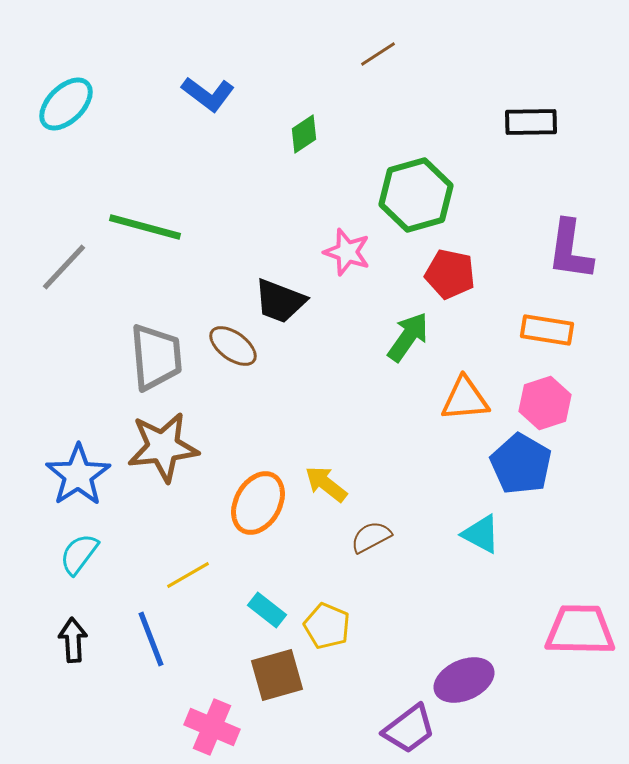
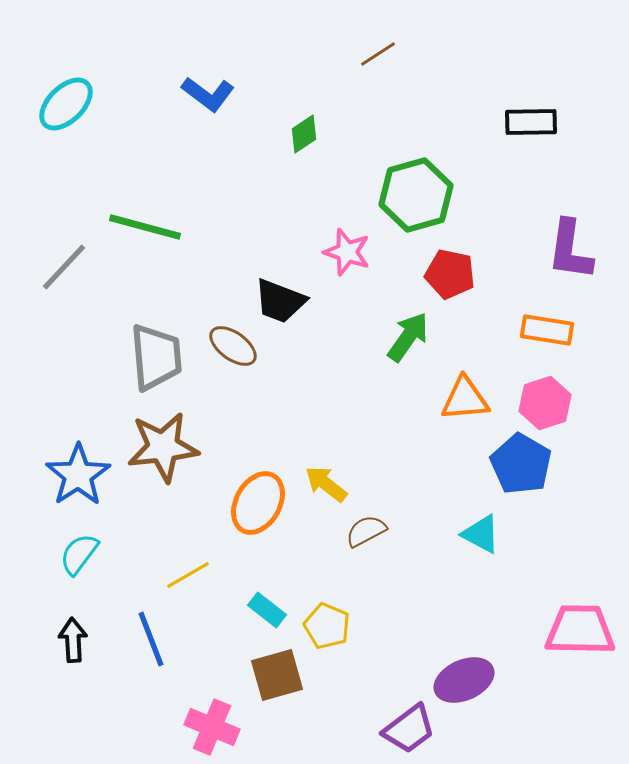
brown semicircle: moved 5 px left, 6 px up
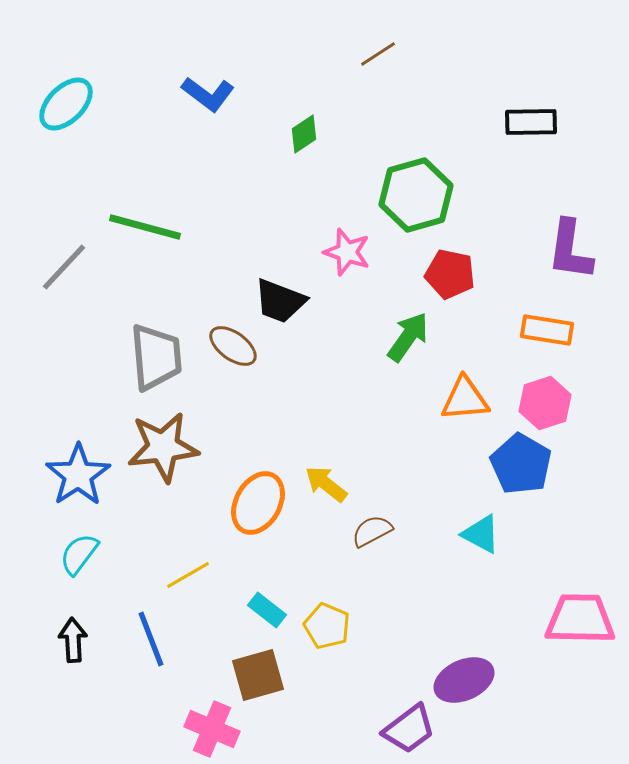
brown semicircle: moved 6 px right
pink trapezoid: moved 11 px up
brown square: moved 19 px left
pink cross: moved 2 px down
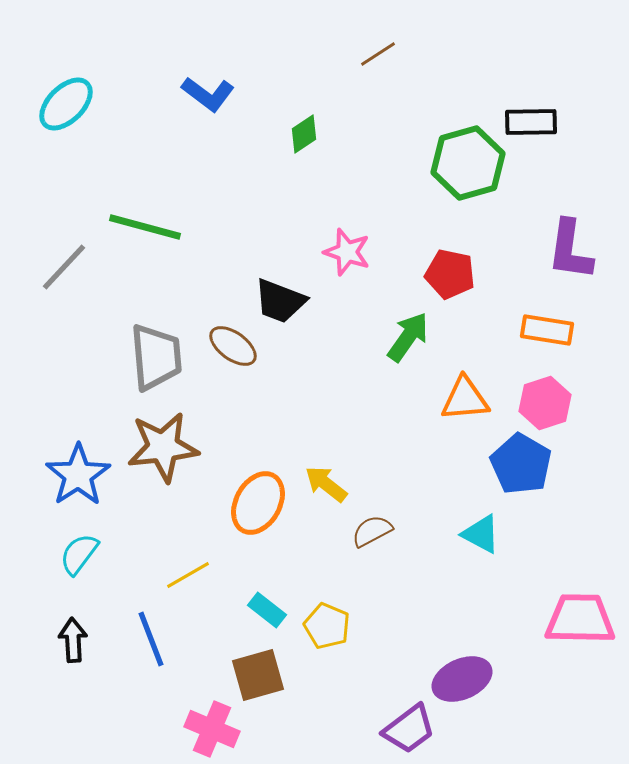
green hexagon: moved 52 px right, 32 px up
purple ellipse: moved 2 px left, 1 px up
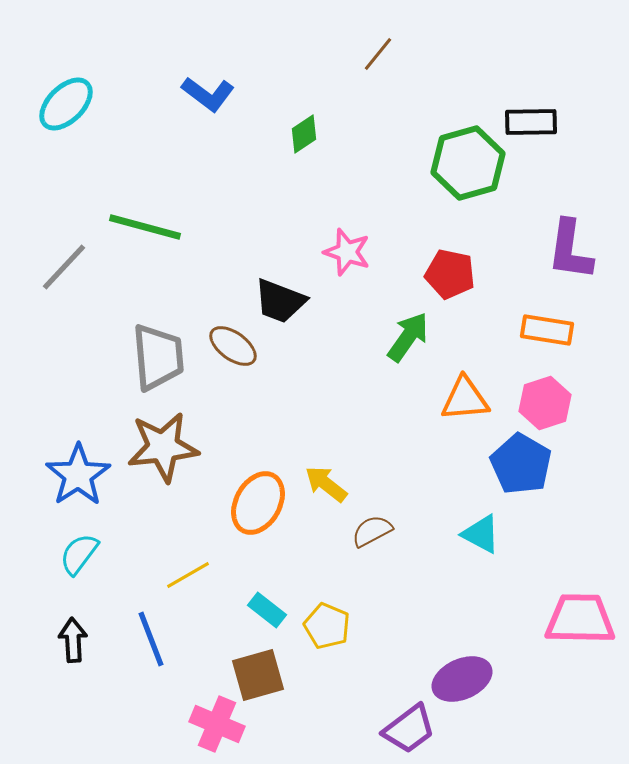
brown line: rotated 18 degrees counterclockwise
gray trapezoid: moved 2 px right
pink cross: moved 5 px right, 5 px up
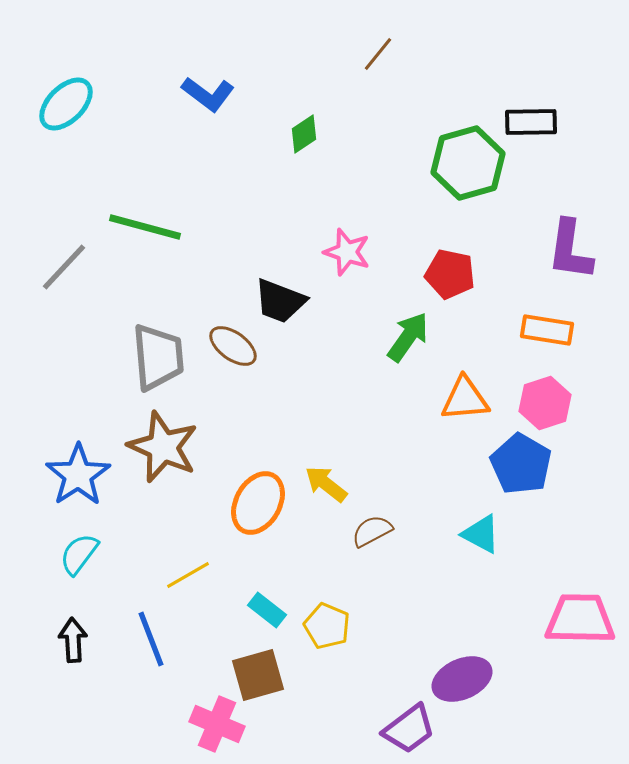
brown star: rotated 30 degrees clockwise
